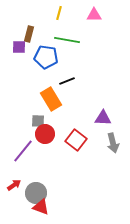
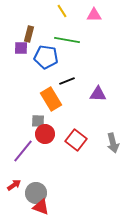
yellow line: moved 3 px right, 2 px up; rotated 48 degrees counterclockwise
purple square: moved 2 px right, 1 px down
purple triangle: moved 5 px left, 24 px up
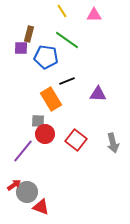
green line: rotated 25 degrees clockwise
gray circle: moved 9 px left, 1 px up
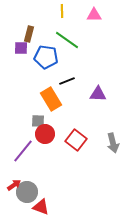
yellow line: rotated 32 degrees clockwise
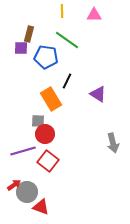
black line: rotated 42 degrees counterclockwise
purple triangle: rotated 30 degrees clockwise
red square: moved 28 px left, 21 px down
purple line: rotated 35 degrees clockwise
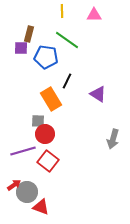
gray arrow: moved 4 px up; rotated 30 degrees clockwise
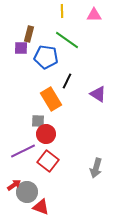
red circle: moved 1 px right
gray arrow: moved 17 px left, 29 px down
purple line: rotated 10 degrees counterclockwise
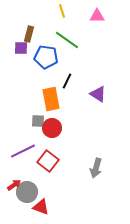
yellow line: rotated 16 degrees counterclockwise
pink triangle: moved 3 px right, 1 px down
orange rectangle: rotated 20 degrees clockwise
red circle: moved 6 px right, 6 px up
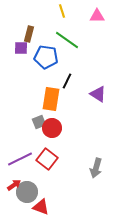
orange rectangle: rotated 20 degrees clockwise
gray square: moved 1 px right, 1 px down; rotated 24 degrees counterclockwise
purple line: moved 3 px left, 8 px down
red square: moved 1 px left, 2 px up
